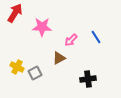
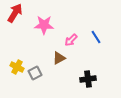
pink star: moved 2 px right, 2 px up
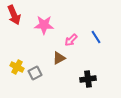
red arrow: moved 1 px left, 2 px down; rotated 126 degrees clockwise
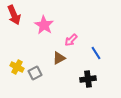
pink star: rotated 30 degrees clockwise
blue line: moved 16 px down
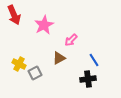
pink star: rotated 12 degrees clockwise
blue line: moved 2 px left, 7 px down
yellow cross: moved 2 px right, 3 px up
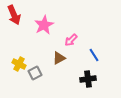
blue line: moved 5 px up
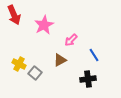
brown triangle: moved 1 px right, 2 px down
gray square: rotated 24 degrees counterclockwise
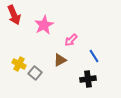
blue line: moved 1 px down
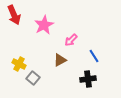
gray square: moved 2 px left, 5 px down
